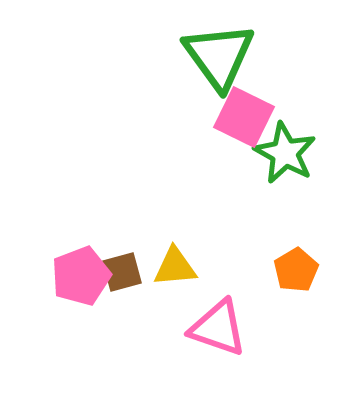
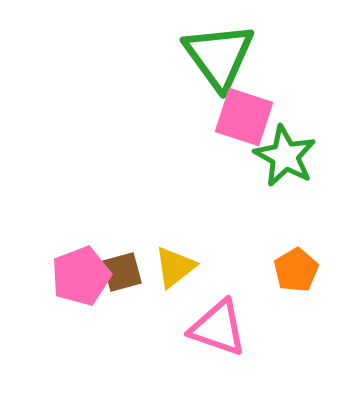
pink square: rotated 8 degrees counterclockwise
green star: moved 3 px down
yellow triangle: rotated 33 degrees counterclockwise
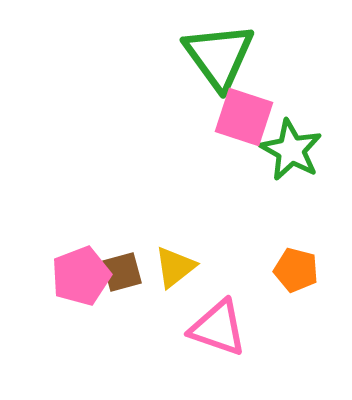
green star: moved 6 px right, 6 px up
orange pentagon: rotated 27 degrees counterclockwise
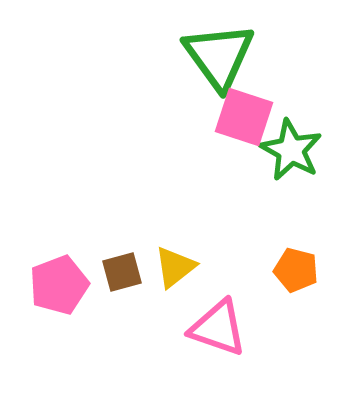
pink pentagon: moved 22 px left, 9 px down
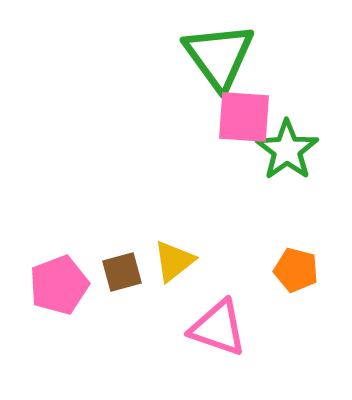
pink square: rotated 14 degrees counterclockwise
green star: moved 4 px left; rotated 8 degrees clockwise
yellow triangle: moved 1 px left, 6 px up
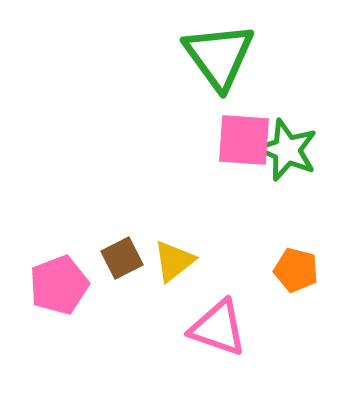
pink square: moved 23 px down
green star: rotated 14 degrees counterclockwise
brown square: moved 14 px up; rotated 12 degrees counterclockwise
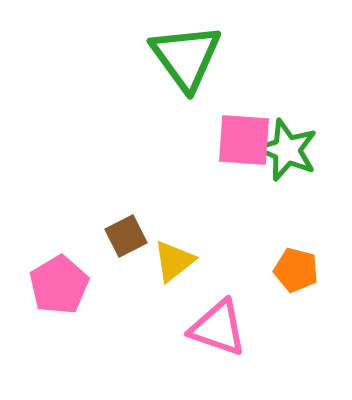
green triangle: moved 33 px left, 1 px down
brown square: moved 4 px right, 22 px up
pink pentagon: rotated 10 degrees counterclockwise
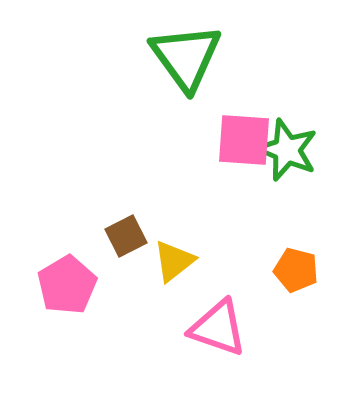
pink pentagon: moved 8 px right
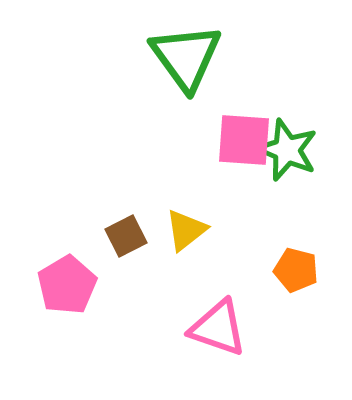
yellow triangle: moved 12 px right, 31 px up
